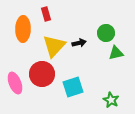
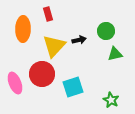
red rectangle: moved 2 px right
green circle: moved 2 px up
black arrow: moved 3 px up
green triangle: moved 1 px left, 1 px down
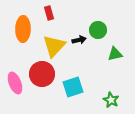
red rectangle: moved 1 px right, 1 px up
green circle: moved 8 px left, 1 px up
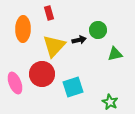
green star: moved 1 px left, 2 px down
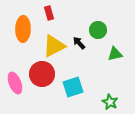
black arrow: moved 3 px down; rotated 120 degrees counterclockwise
yellow triangle: rotated 20 degrees clockwise
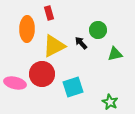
orange ellipse: moved 4 px right
black arrow: moved 2 px right
pink ellipse: rotated 55 degrees counterclockwise
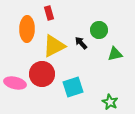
green circle: moved 1 px right
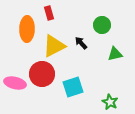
green circle: moved 3 px right, 5 px up
